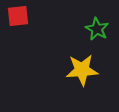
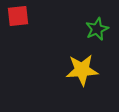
green star: rotated 20 degrees clockwise
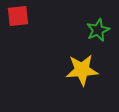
green star: moved 1 px right, 1 px down
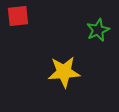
yellow star: moved 18 px left, 2 px down
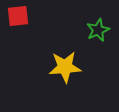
yellow star: moved 1 px right, 5 px up
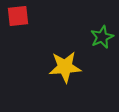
green star: moved 4 px right, 7 px down
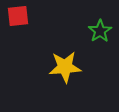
green star: moved 2 px left, 6 px up; rotated 10 degrees counterclockwise
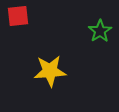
yellow star: moved 15 px left, 4 px down
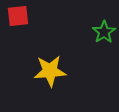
green star: moved 4 px right, 1 px down
